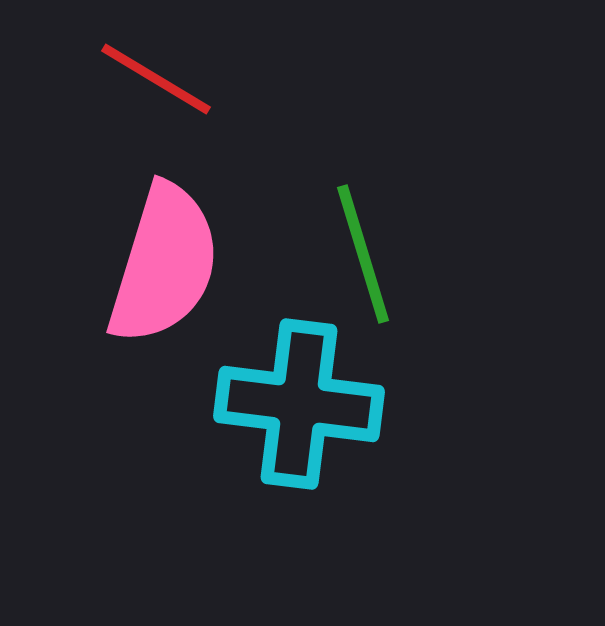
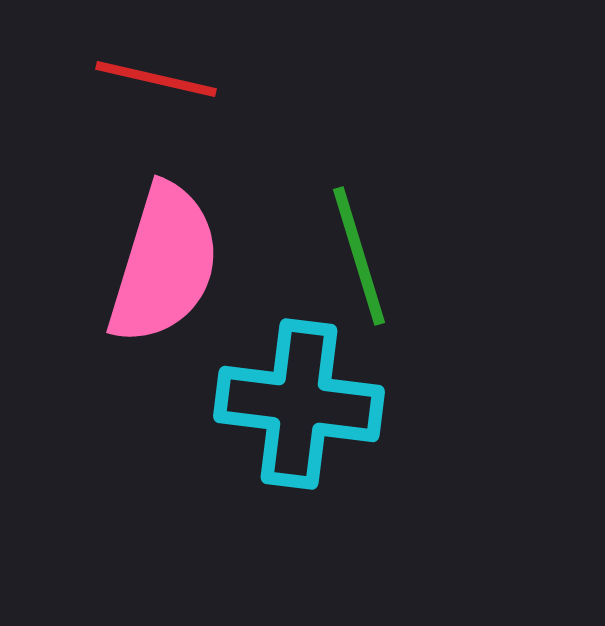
red line: rotated 18 degrees counterclockwise
green line: moved 4 px left, 2 px down
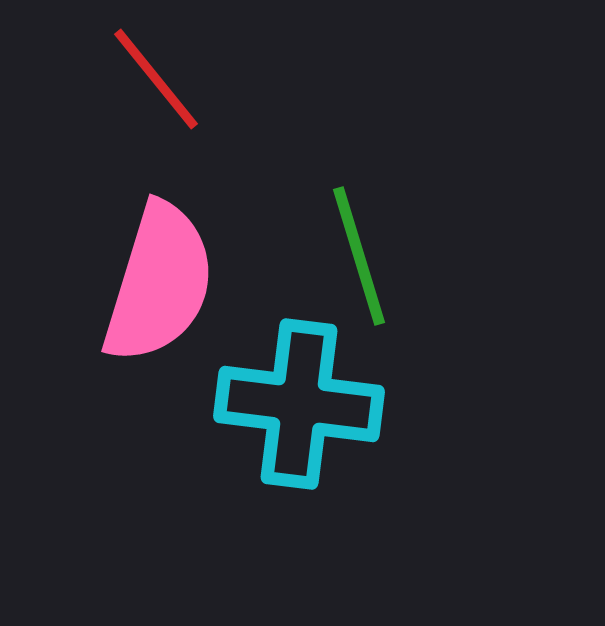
red line: rotated 38 degrees clockwise
pink semicircle: moved 5 px left, 19 px down
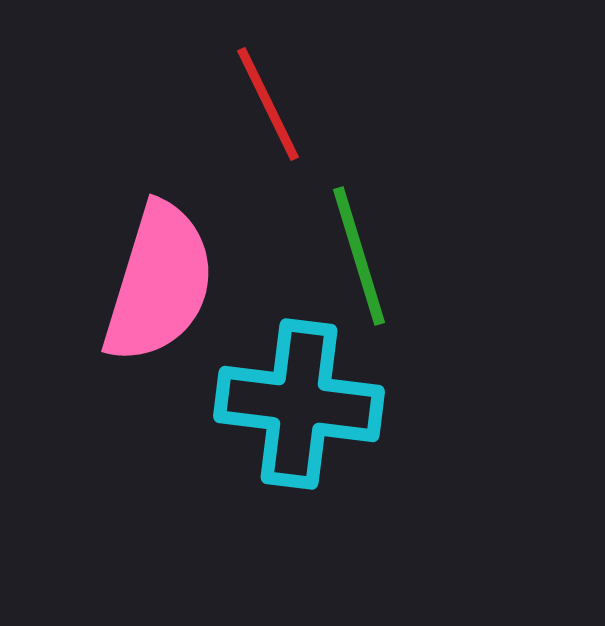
red line: moved 112 px right, 25 px down; rotated 13 degrees clockwise
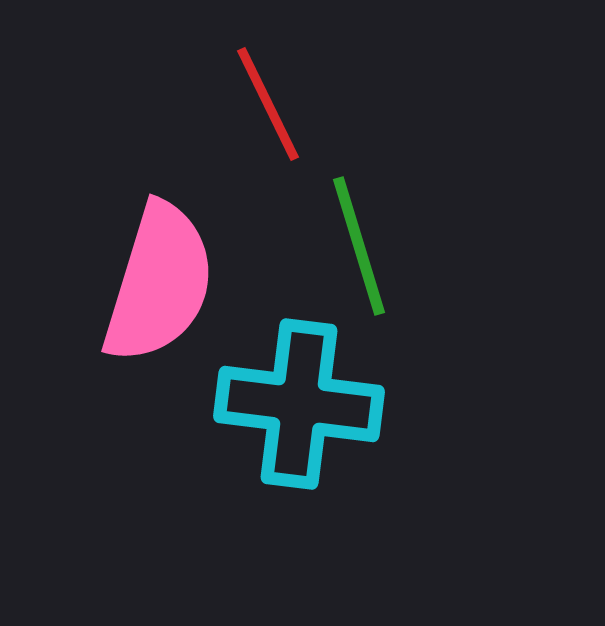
green line: moved 10 px up
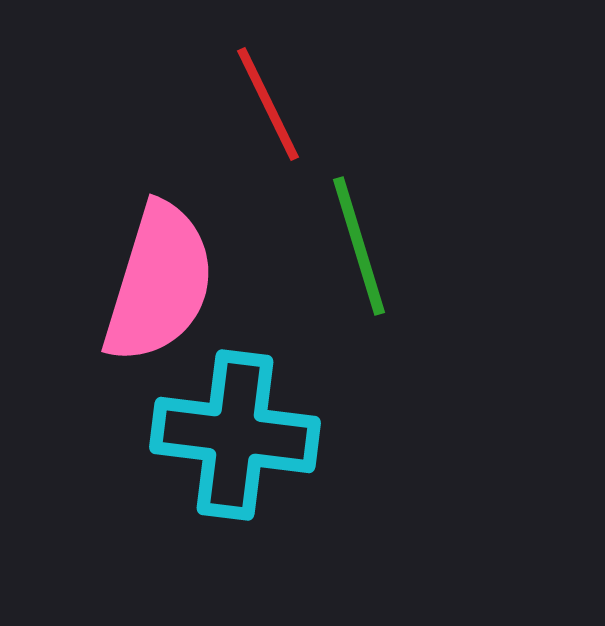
cyan cross: moved 64 px left, 31 px down
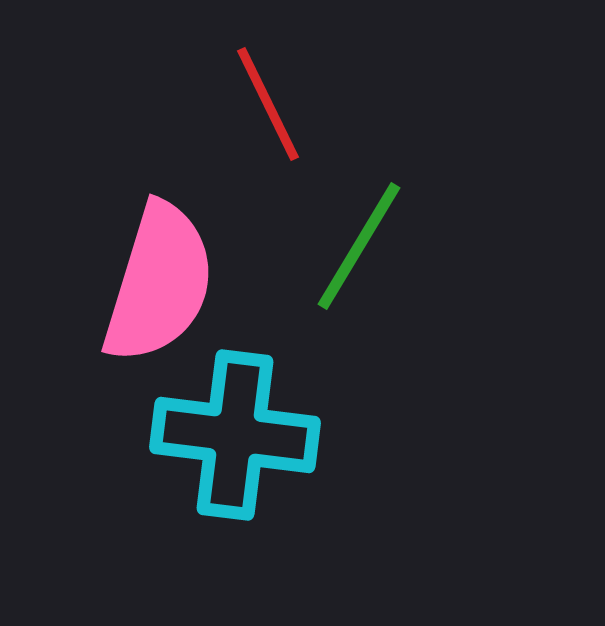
green line: rotated 48 degrees clockwise
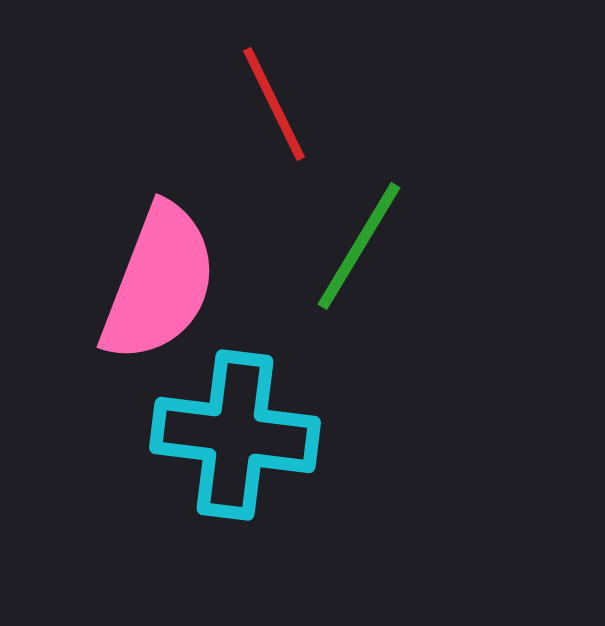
red line: moved 6 px right
pink semicircle: rotated 4 degrees clockwise
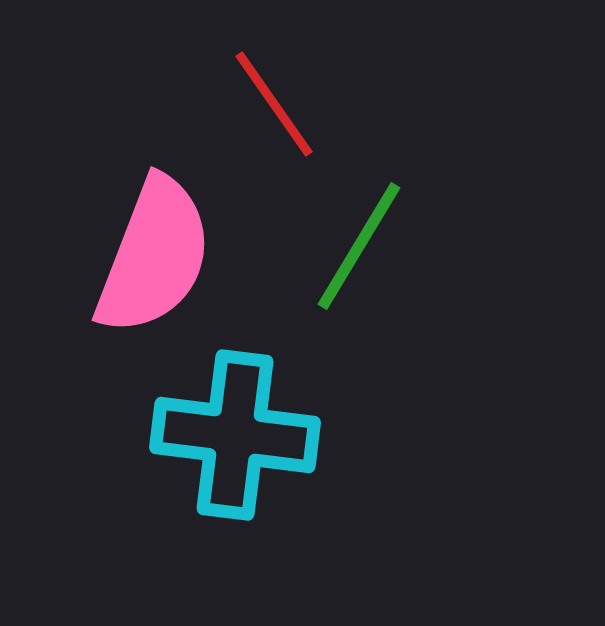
red line: rotated 9 degrees counterclockwise
pink semicircle: moved 5 px left, 27 px up
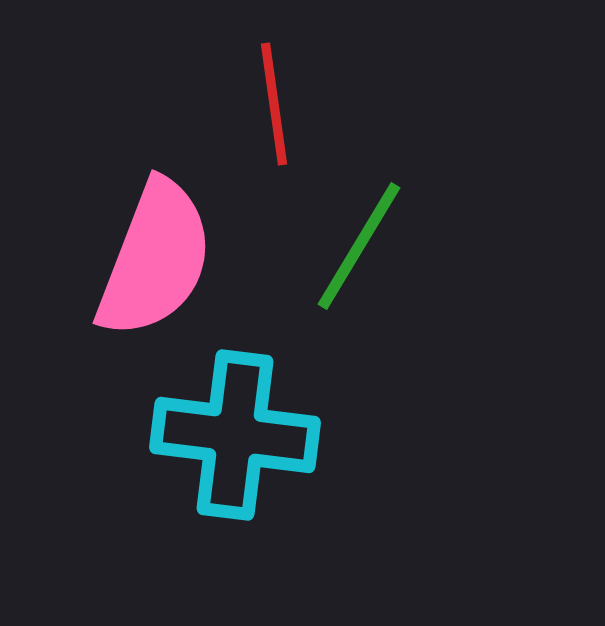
red line: rotated 27 degrees clockwise
pink semicircle: moved 1 px right, 3 px down
